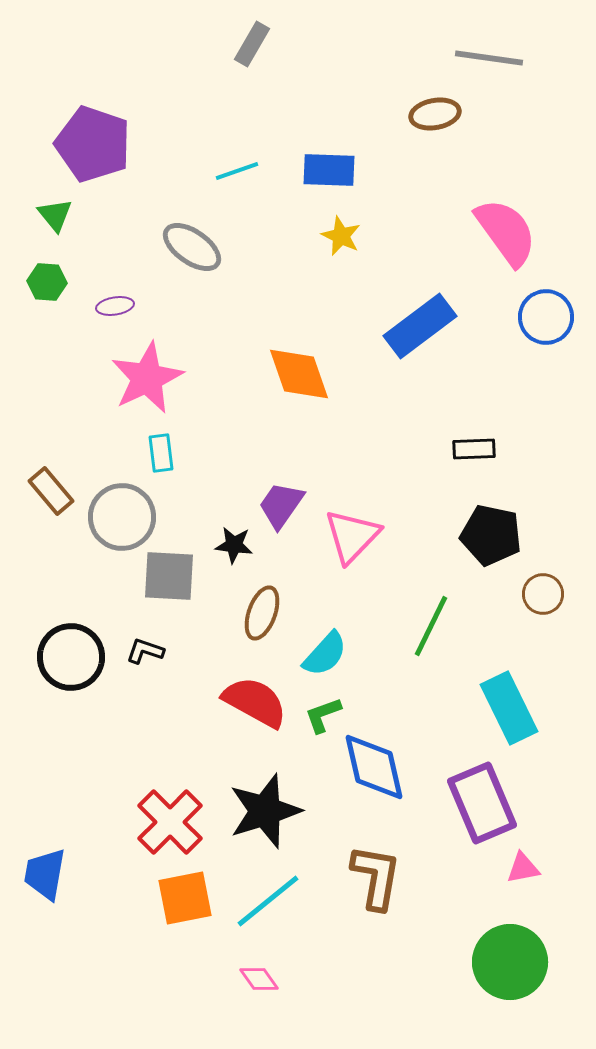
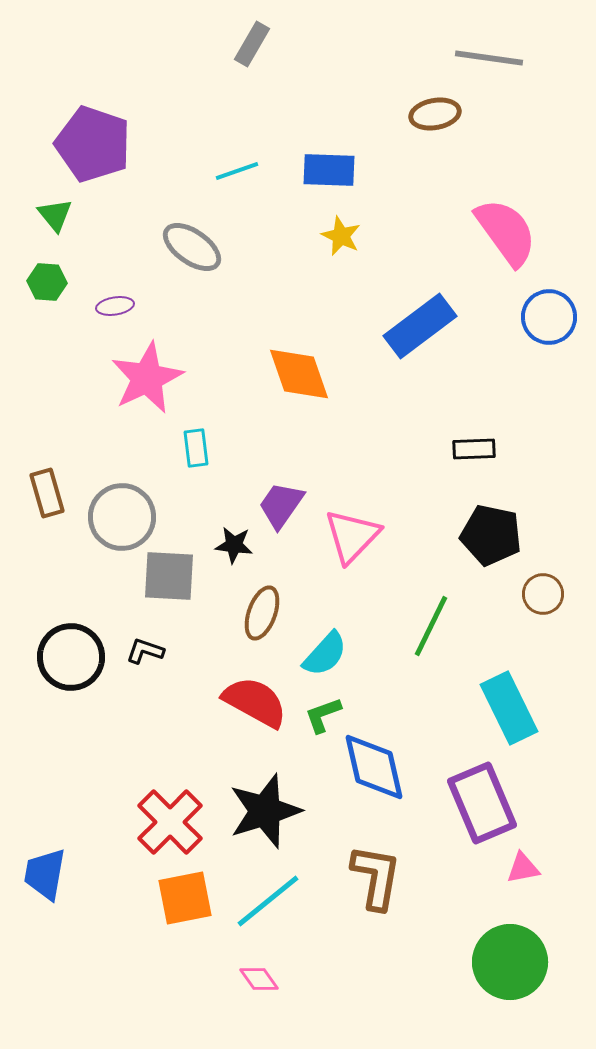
blue circle at (546, 317): moved 3 px right
cyan rectangle at (161, 453): moved 35 px right, 5 px up
brown rectangle at (51, 491): moved 4 px left, 2 px down; rotated 24 degrees clockwise
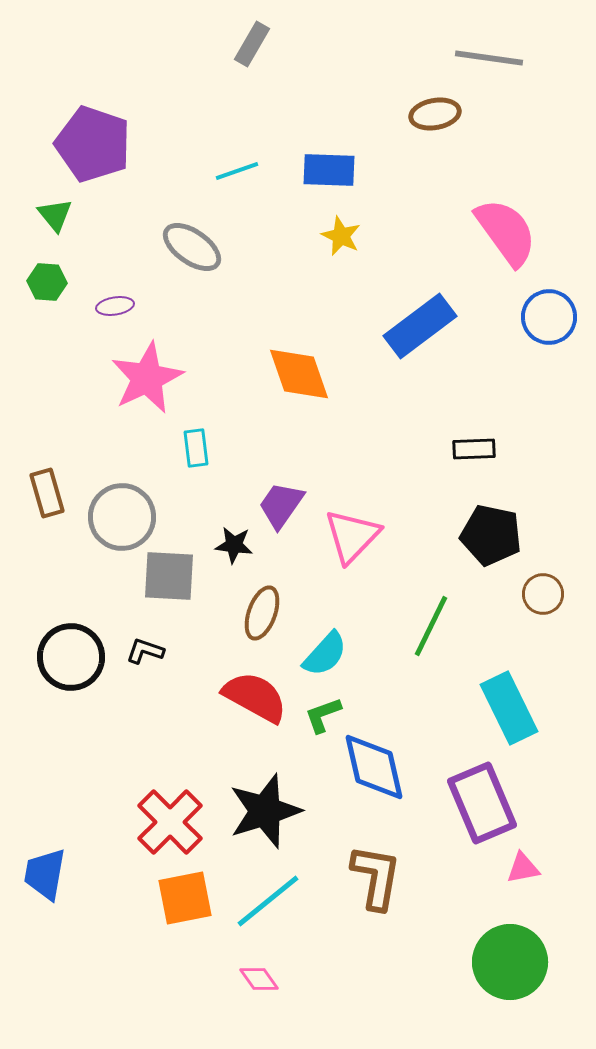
red semicircle at (255, 702): moved 5 px up
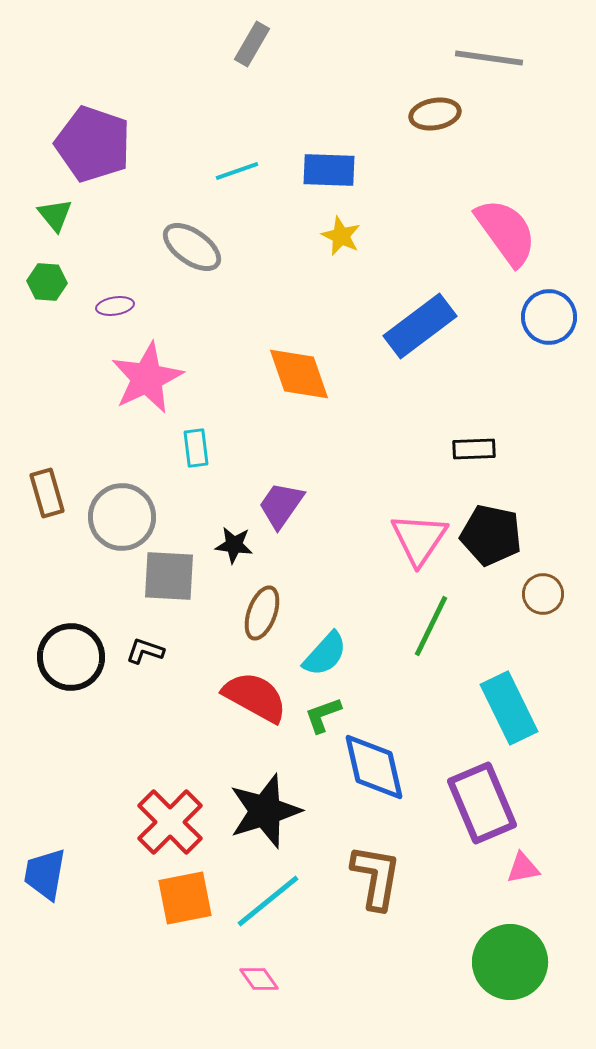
pink triangle at (352, 536): moved 67 px right, 3 px down; rotated 10 degrees counterclockwise
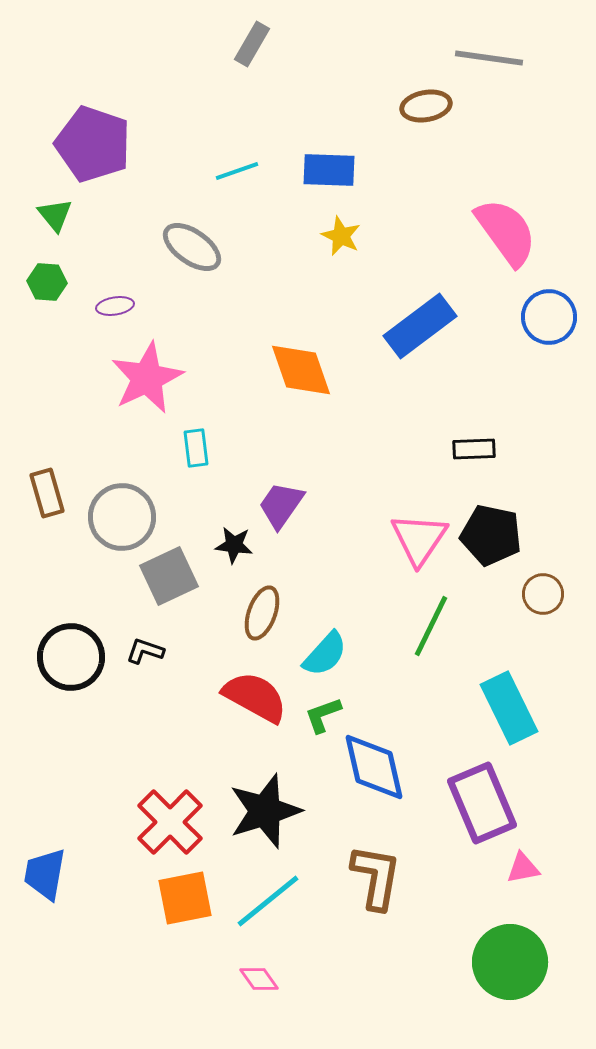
brown ellipse at (435, 114): moved 9 px left, 8 px up
orange diamond at (299, 374): moved 2 px right, 4 px up
gray square at (169, 576): rotated 28 degrees counterclockwise
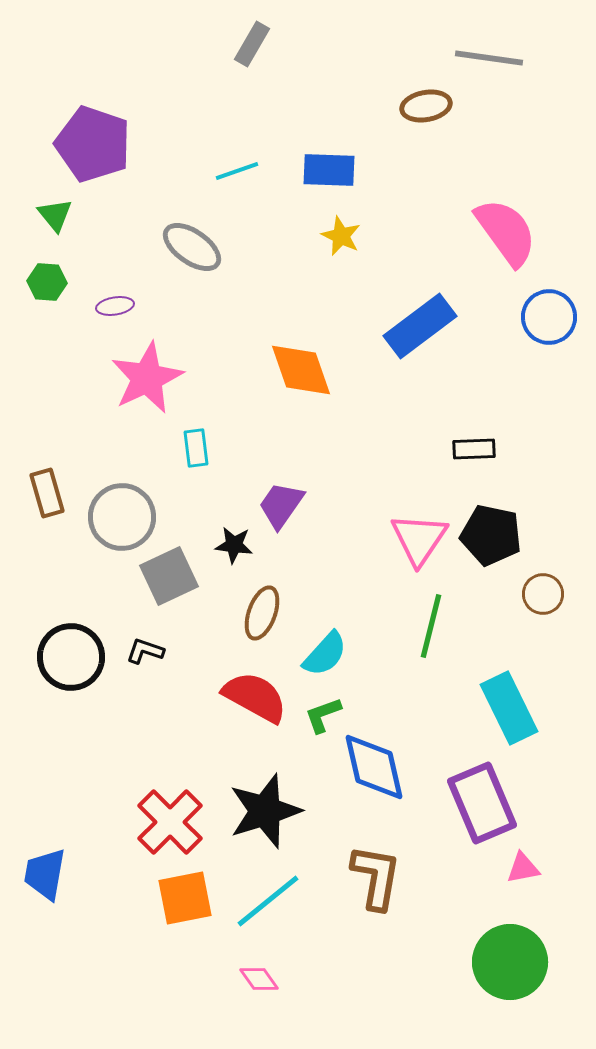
green line at (431, 626): rotated 12 degrees counterclockwise
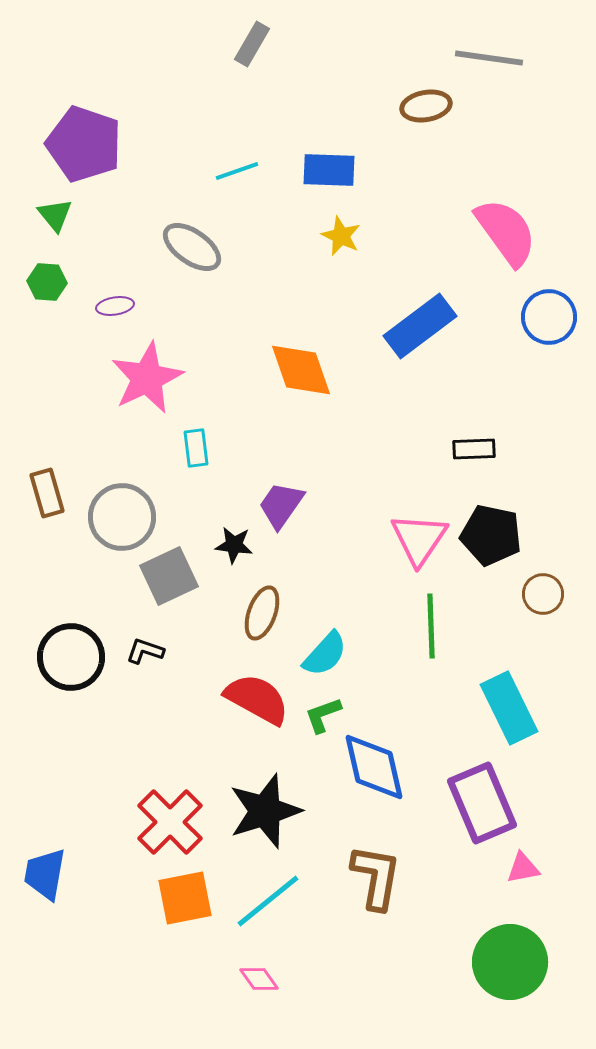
purple pentagon at (93, 144): moved 9 px left
green line at (431, 626): rotated 16 degrees counterclockwise
red semicircle at (255, 697): moved 2 px right, 2 px down
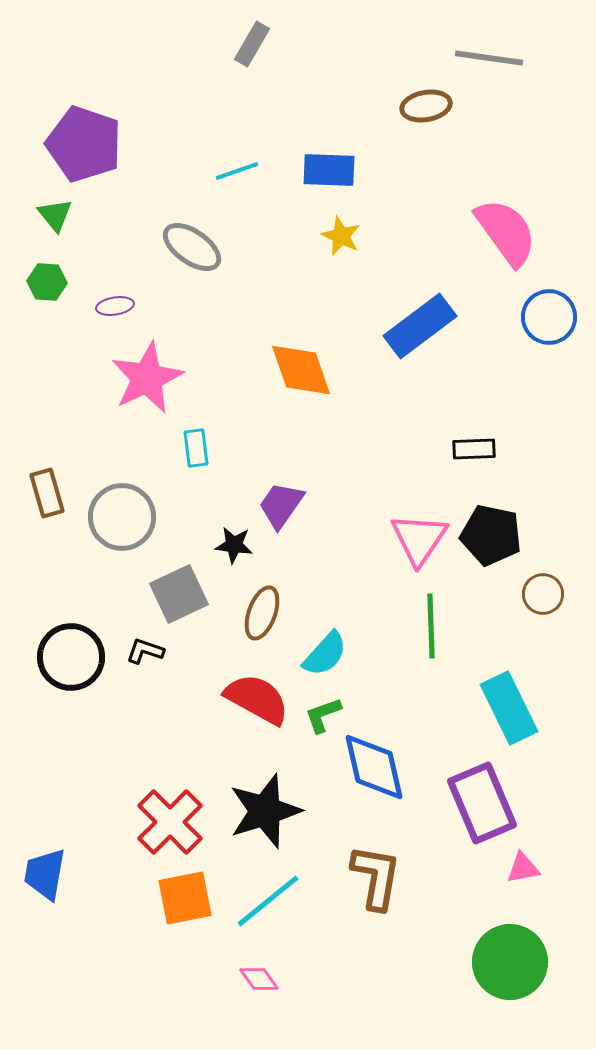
gray square at (169, 576): moved 10 px right, 18 px down
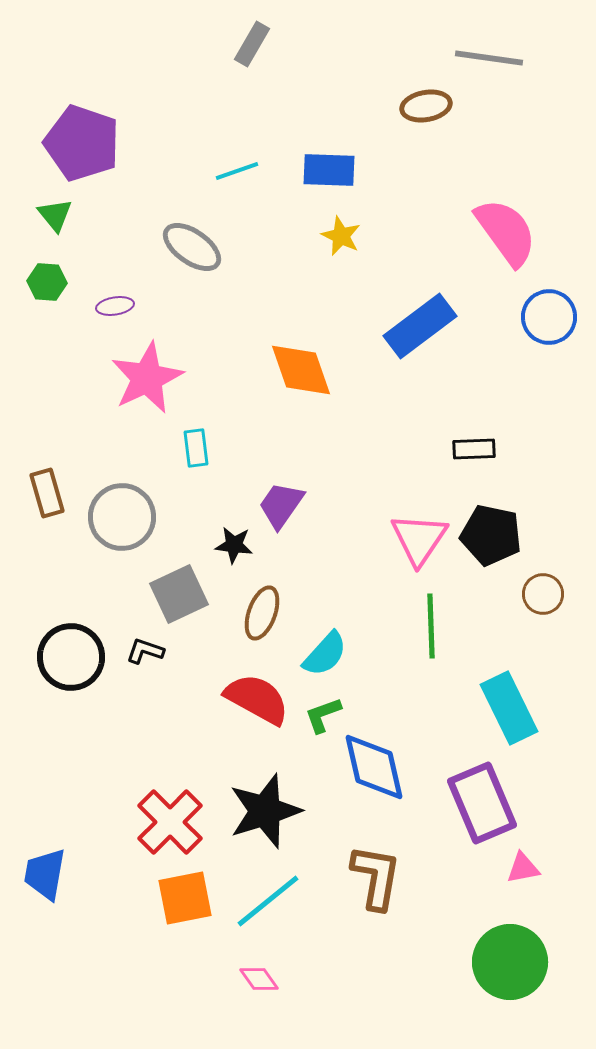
purple pentagon at (84, 144): moved 2 px left, 1 px up
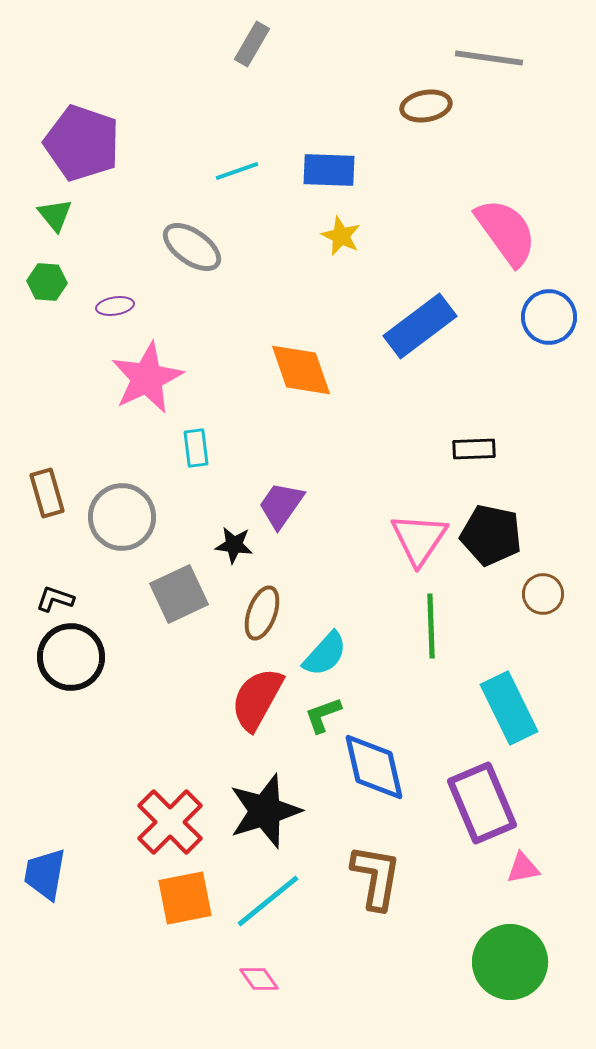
black L-shape at (145, 651): moved 90 px left, 52 px up
red semicircle at (257, 699): rotated 90 degrees counterclockwise
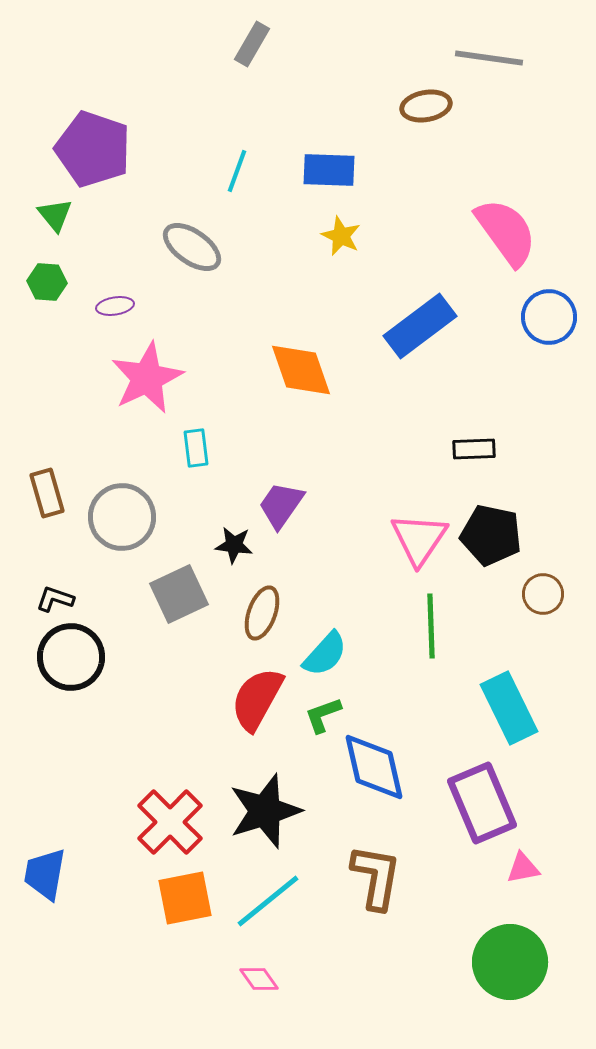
purple pentagon at (82, 143): moved 11 px right, 6 px down
cyan line at (237, 171): rotated 51 degrees counterclockwise
